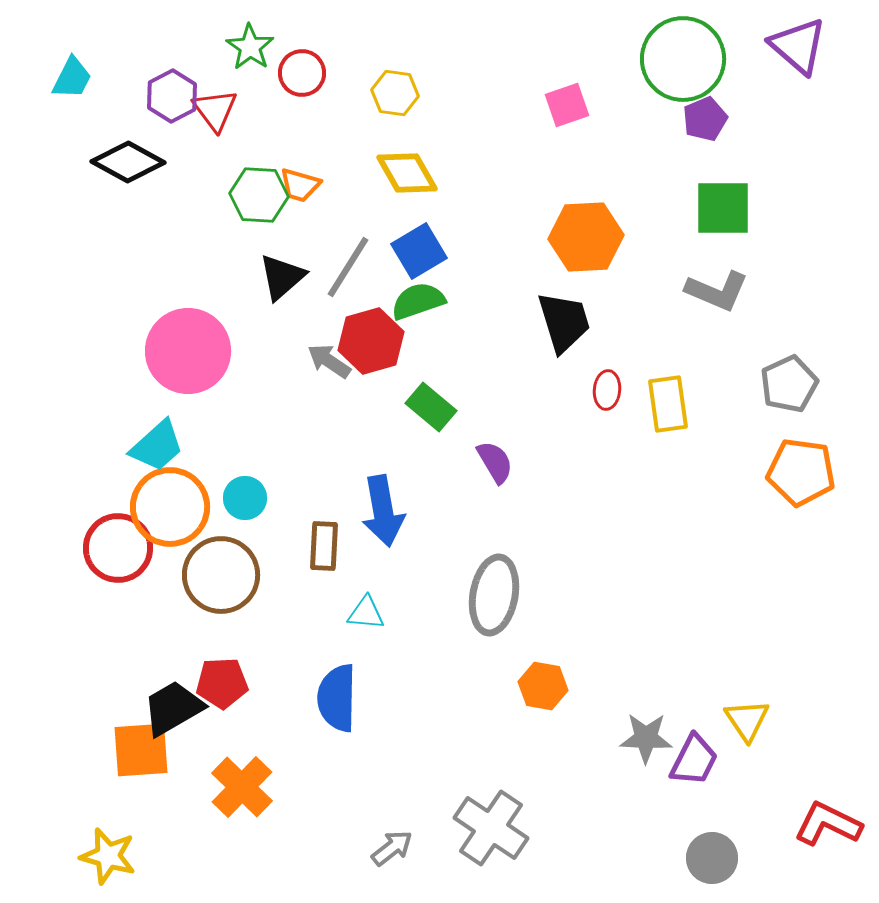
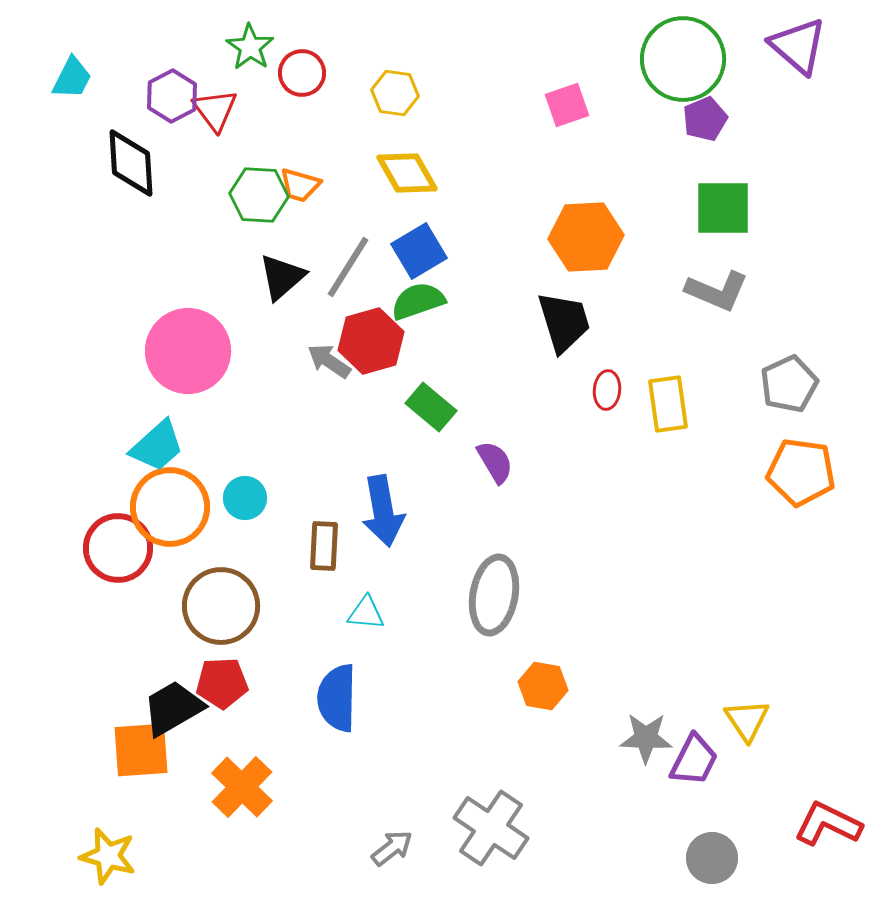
black diamond at (128, 162): moved 3 px right, 1 px down; rotated 58 degrees clockwise
brown circle at (221, 575): moved 31 px down
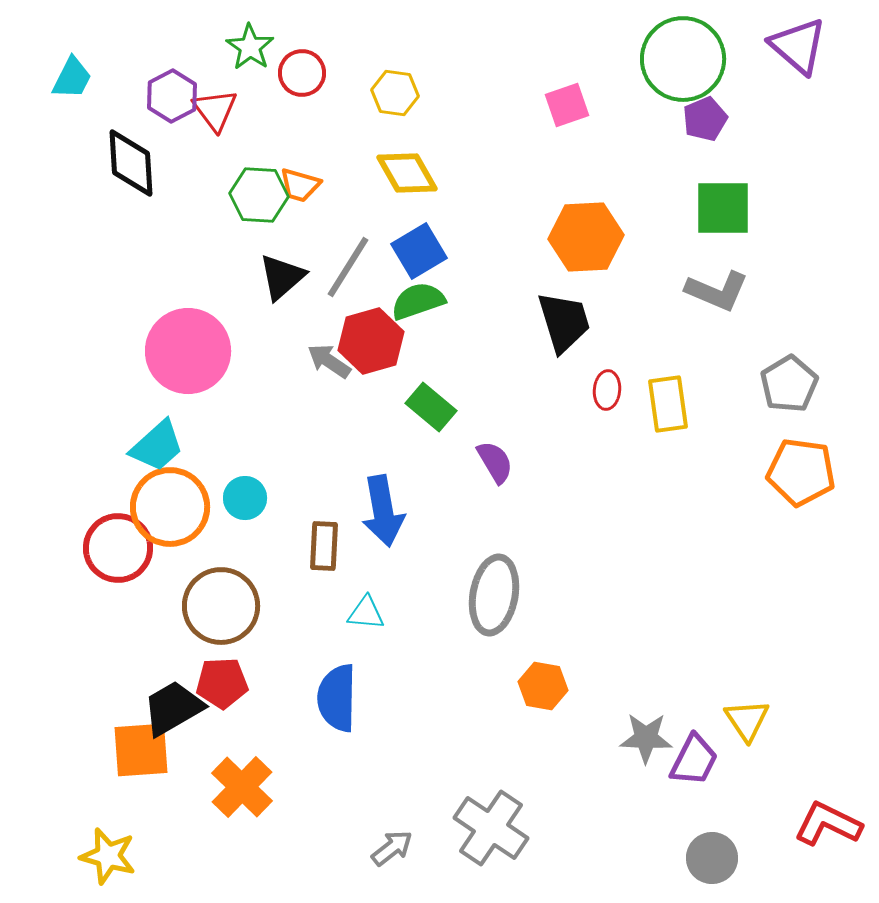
gray pentagon at (789, 384): rotated 6 degrees counterclockwise
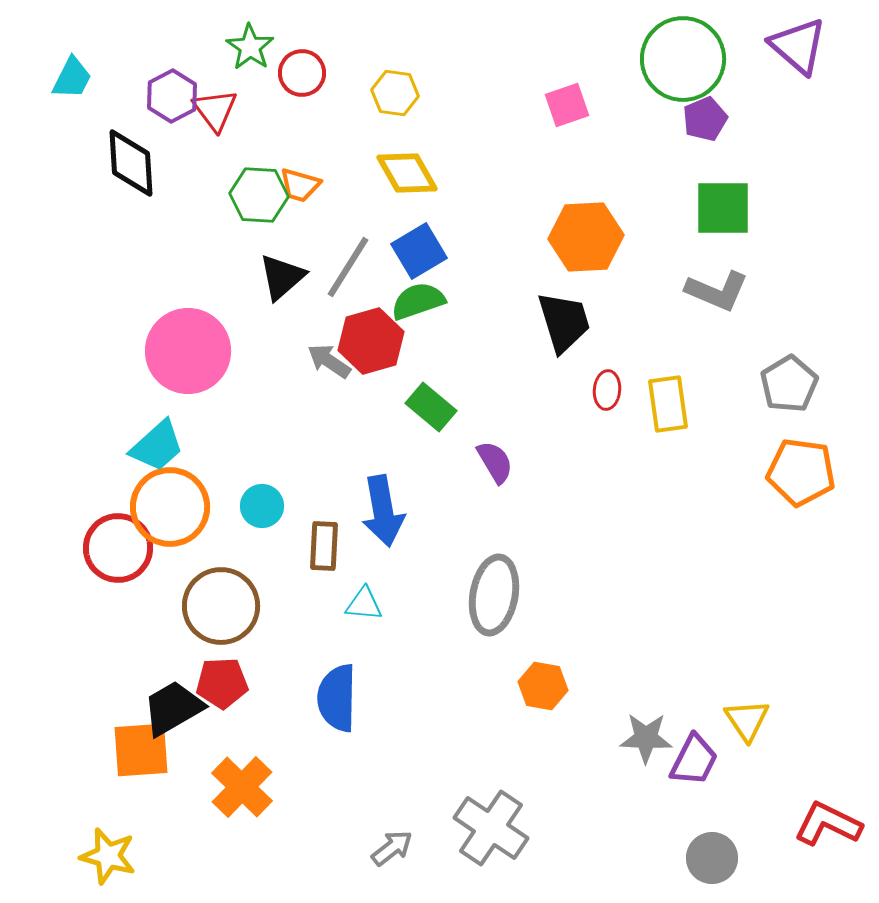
cyan circle at (245, 498): moved 17 px right, 8 px down
cyan triangle at (366, 613): moved 2 px left, 9 px up
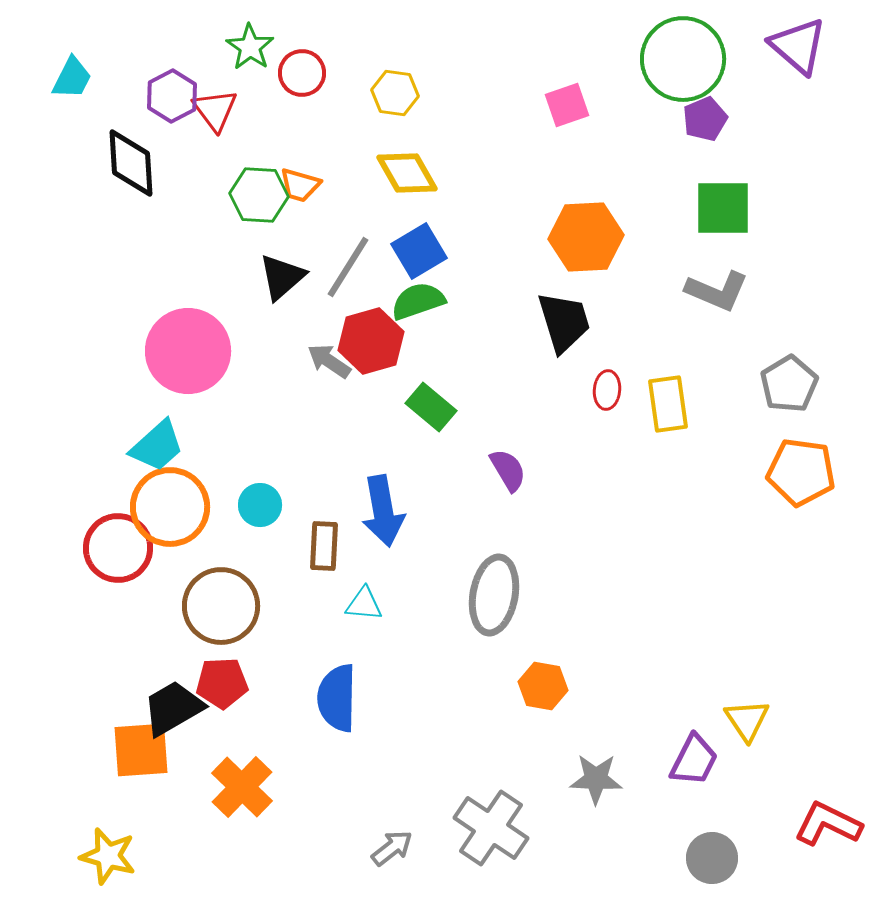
purple semicircle at (495, 462): moved 13 px right, 8 px down
cyan circle at (262, 506): moved 2 px left, 1 px up
gray star at (646, 738): moved 50 px left, 41 px down
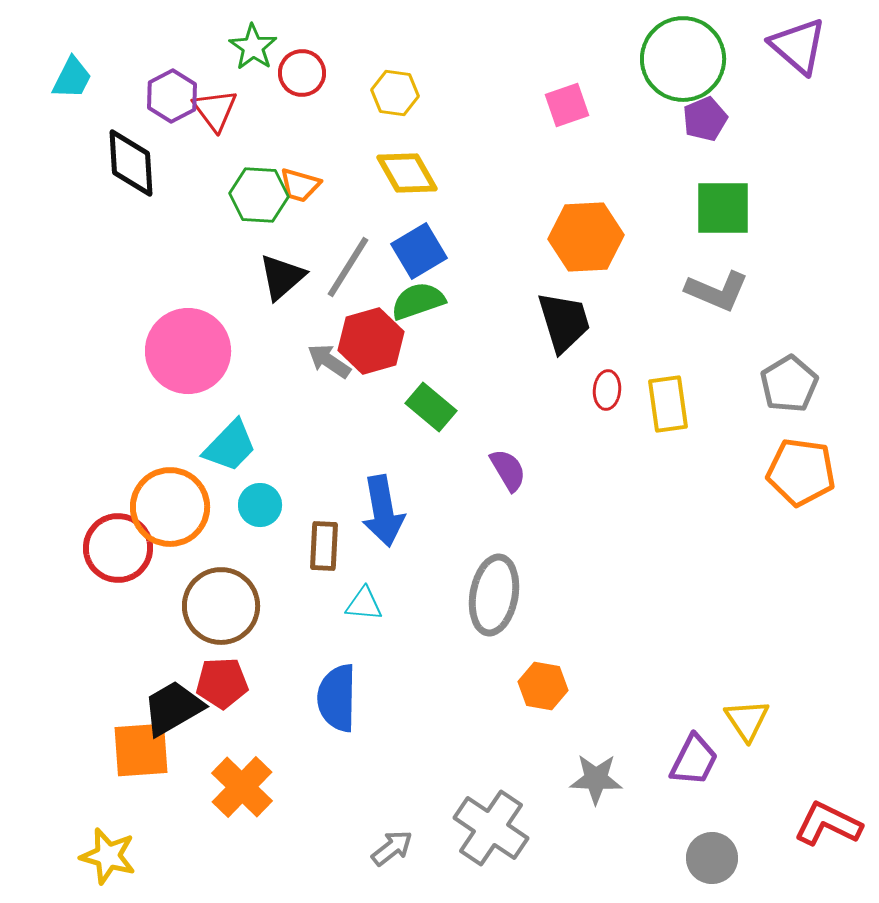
green star at (250, 47): moved 3 px right
cyan trapezoid at (157, 446): moved 73 px right; rotated 4 degrees counterclockwise
